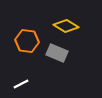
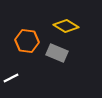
white line: moved 10 px left, 6 px up
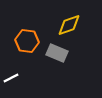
yellow diamond: moved 3 px right, 1 px up; rotated 50 degrees counterclockwise
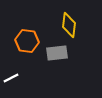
yellow diamond: rotated 65 degrees counterclockwise
gray rectangle: rotated 30 degrees counterclockwise
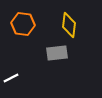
orange hexagon: moved 4 px left, 17 px up
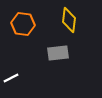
yellow diamond: moved 5 px up
gray rectangle: moved 1 px right
